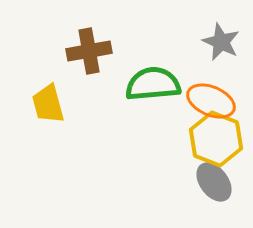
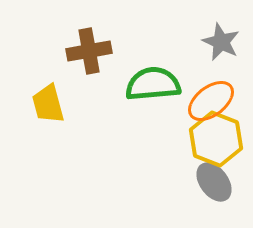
orange ellipse: rotated 60 degrees counterclockwise
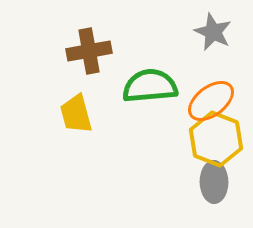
gray star: moved 8 px left, 10 px up
green semicircle: moved 3 px left, 2 px down
yellow trapezoid: moved 28 px right, 10 px down
gray ellipse: rotated 36 degrees clockwise
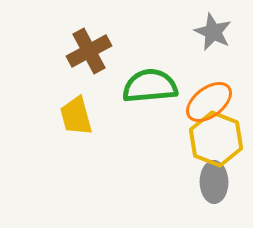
brown cross: rotated 18 degrees counterclockwise
orange ellipse: moved 2 px left, 1 px down
yellow trapezoid: moved 2 px down
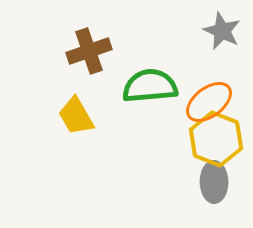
gray star: moved 9 px right, 1 px up
brown cross: rotated 9 degrees clockwise
yellow trapezoid: rotated 15 degrees counterclockwise
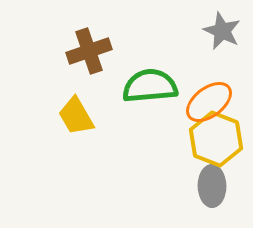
gray ellipse: moved 2 px left, 4 px down
